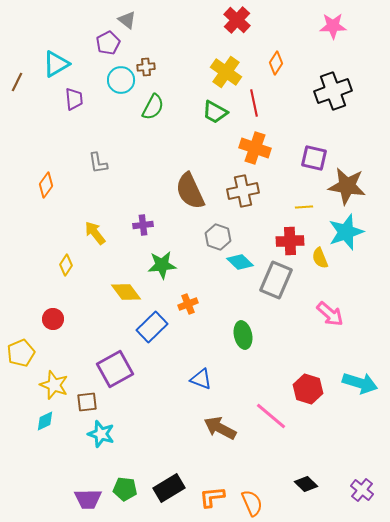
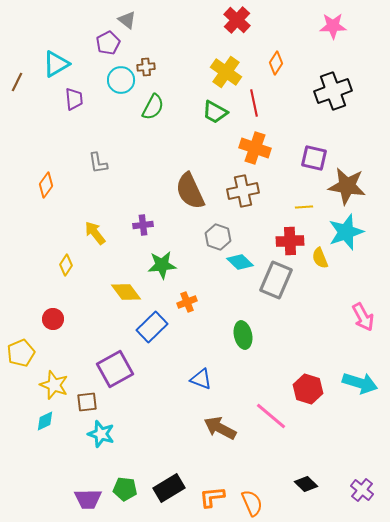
orange cross at (188, 304): moved 1 px left, 2 px up
pink arrow at (330, 314): moved 33 px right, 3 px down; rotated 20 degrees clockwise
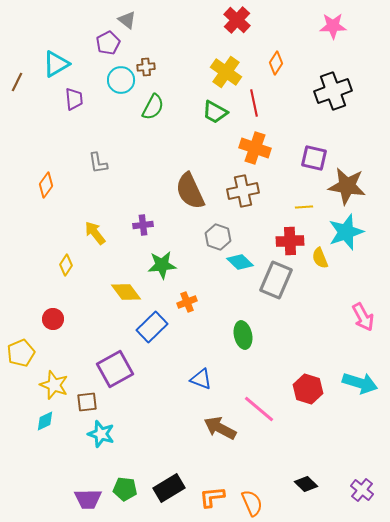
pink line at (271, 416): moved 12 px left, 7 px up
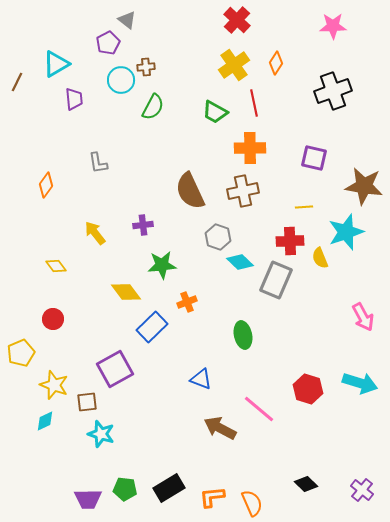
yellow cross at (226, 72): moved 8 px right, 7 px up; rotated 20 degrees clockwise
orange cross at (255, 148): moved 5 px left; rotated 20 degrees counterclockwise
brown star at (347, 186): moved 17 px right
yellow diamond at (66, 265): moved 10 px left, 1 px down; rotated 70 degrees counterclockwise
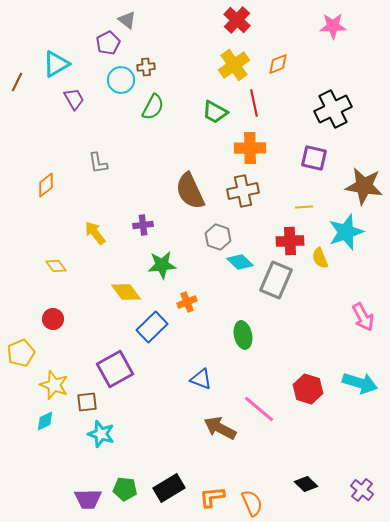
orange diamond at (276, 63): moved 2 px right, 1 px down; rotated 35 degrees clockwise
black cross at (333, 91): moved 18 px down; rotated 6 degrees counterclockwise
purple trapezoid at (74, 99): rotated 25 degrees counterclockwise
orange diamond at (46, 185): rotated 15 degrees clockwise
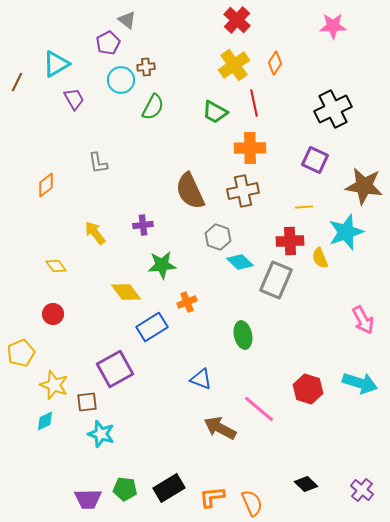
orange diamond at (278, 64): moved 3 px left, 1 px up; rotated 35 degrees counterclockwise
purple square at (314, 158): moved 1 px right, 2 px down; rotated 12 degrees clockwise
pink arrow at (363, 317): moved 3 px down
red circle at (53, 319): moved 5 px up
blue rectangle at (152, 327): rotated 12 degrees clockwise
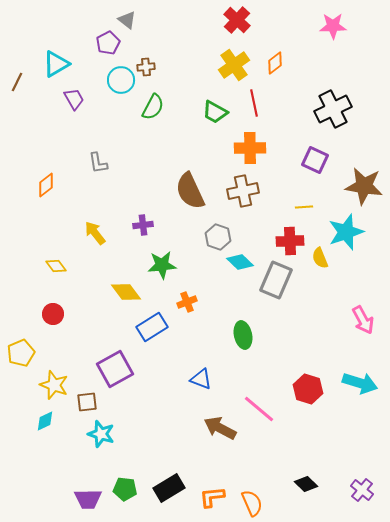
orange diamond at (275, 63): rotated 20 degrees clockwise
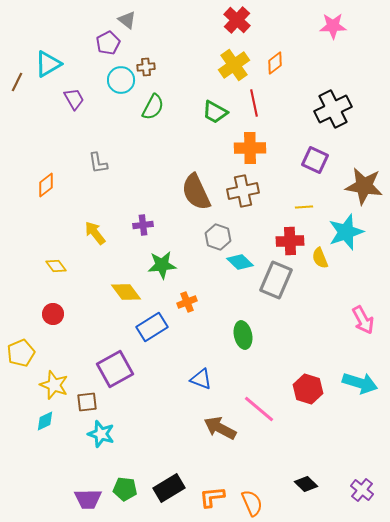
cyan triangle at (56, 64): moved 8 px left
brown semicircle at (190, 191): moved 6 px right, 1 px down
